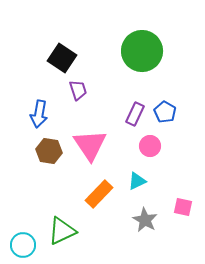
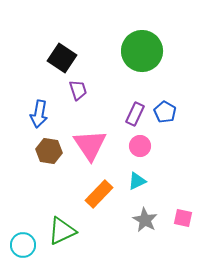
pink circle: moved 10 px left
pink square: moved 11 px down
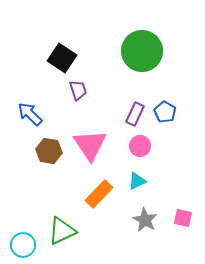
blue arrow: moved 9 px left; rotated 124 degrees clockwise
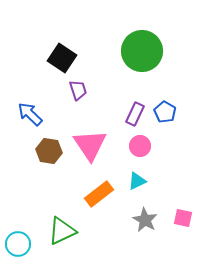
orange rectangle: rotated 8 degrees clockwise
cyan circle: moved 5 px left, 1 px up
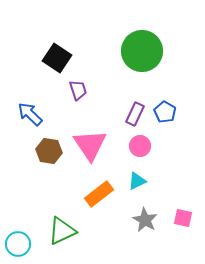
black square: moved 5 px left
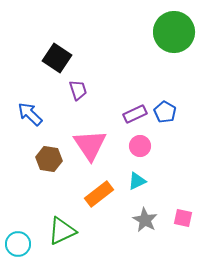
green circle: moved 32 px right, 19 px up
purple rectangle: rotated 40 degrees clockwise
brown hexagon: moved 8 px down
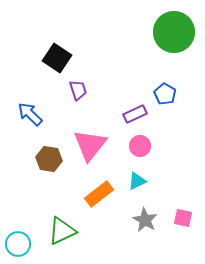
blue pentagon: moved 18 px up
pink triangle: rotated 12 degrees clockwise
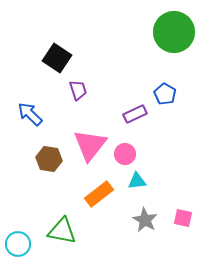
pink circle: moved 15 px left, 8 px down
cyan triangle: rotated 18 degrees clockwise
green triangle: rotated 36 degrees clockwise
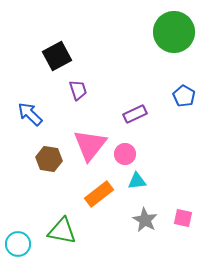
black square: moved 2 px up; rotated 28 degrees clockwise
blue pentagon: moved 19 px right, 2 px down
